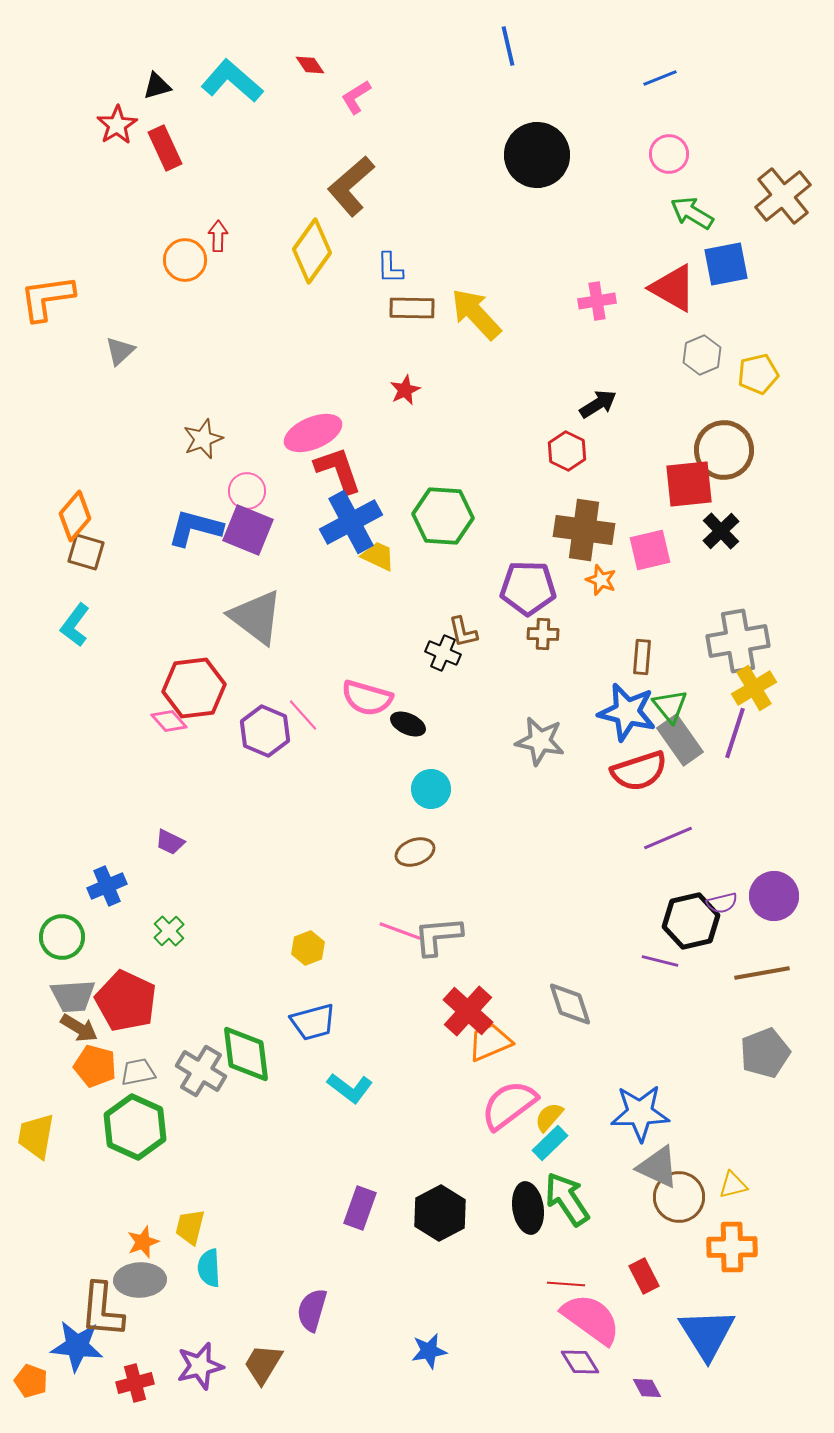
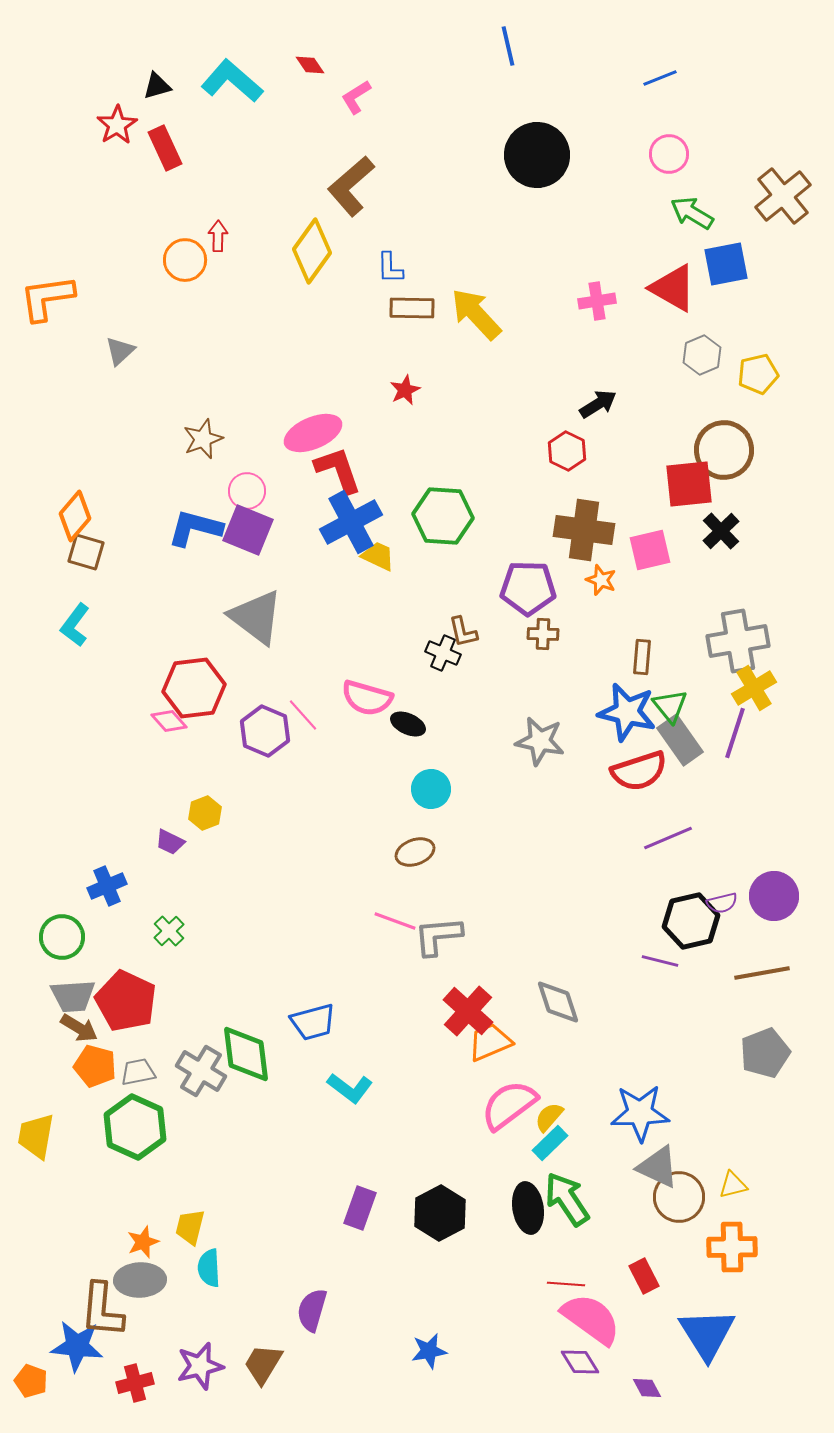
pink line at (400, 931): moved 5 px left, 10 px up
yellow hexagon at (308, 948): moved 103 px left, 135 px up
gray diamond at (570, 1004): moved 12 px left, 2 px up
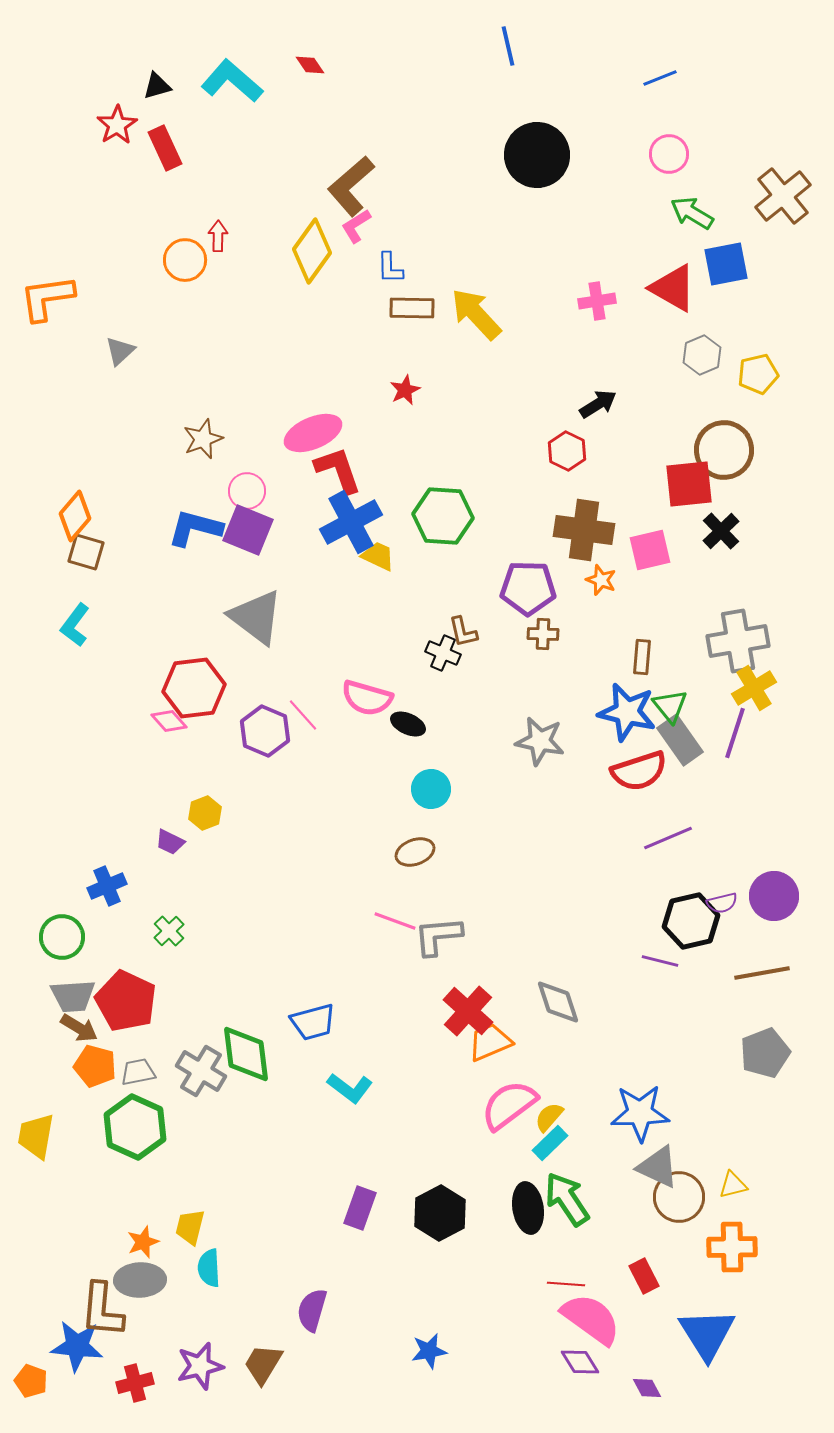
pink L-shape at (356, 97): moved 129 px down
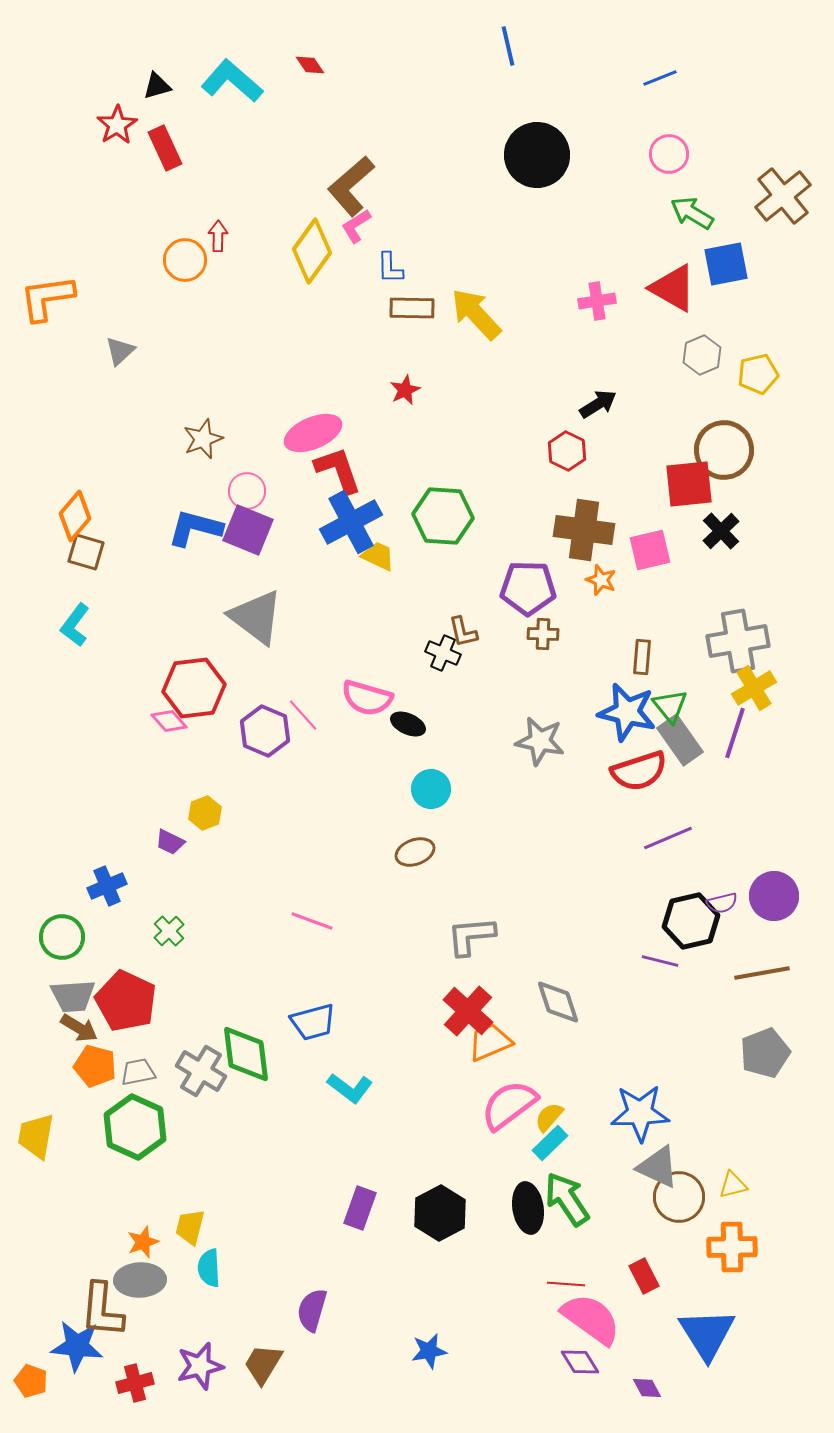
pink line at (395, 921): moved 83 px left
gray L-shape at (438, 936): moved 33 px right
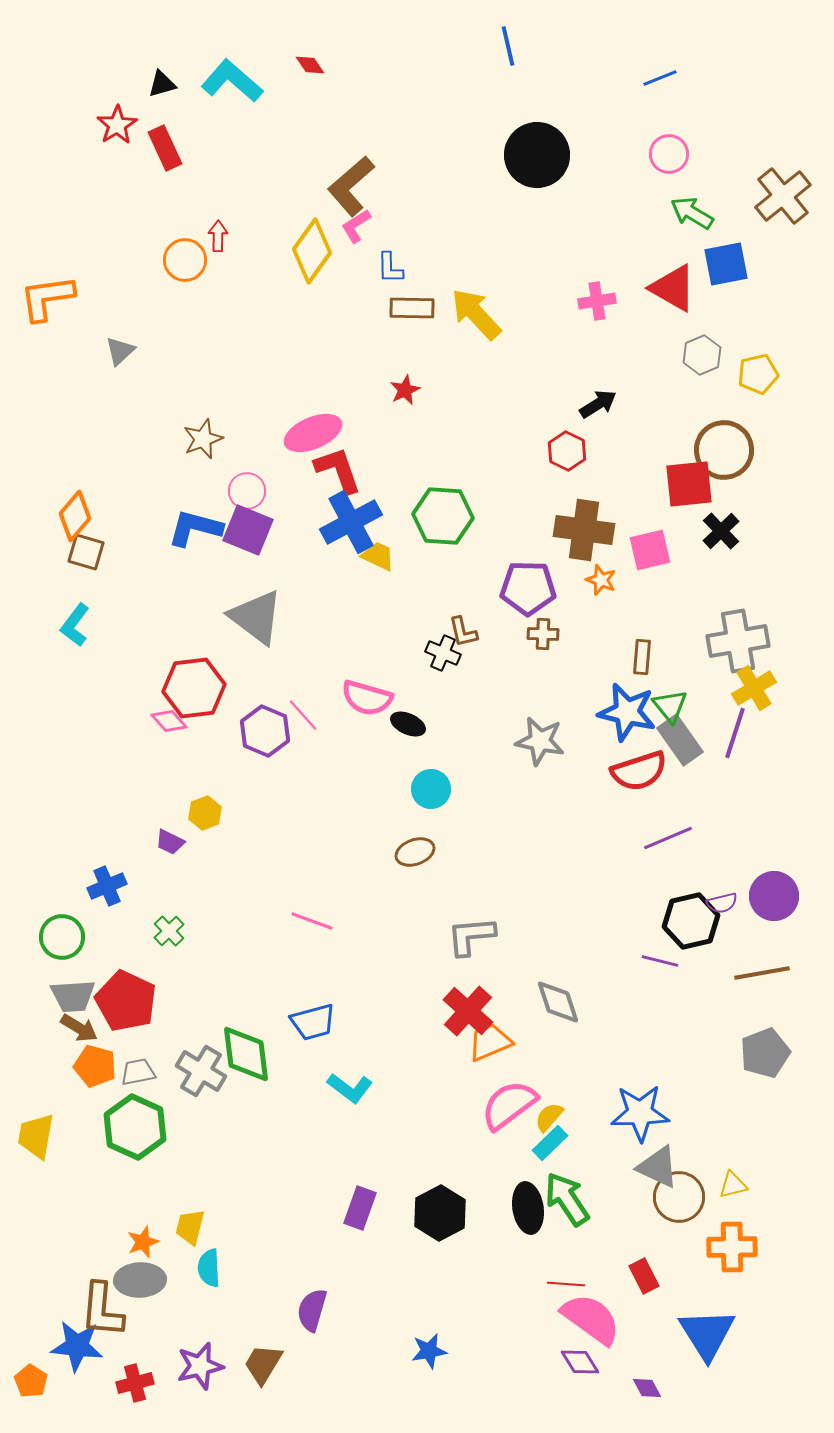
black triangle at (157, 86): moved 5 px right, 2 px up
orange pentagon at (31, 1381): rotated 12 degrees clockwise
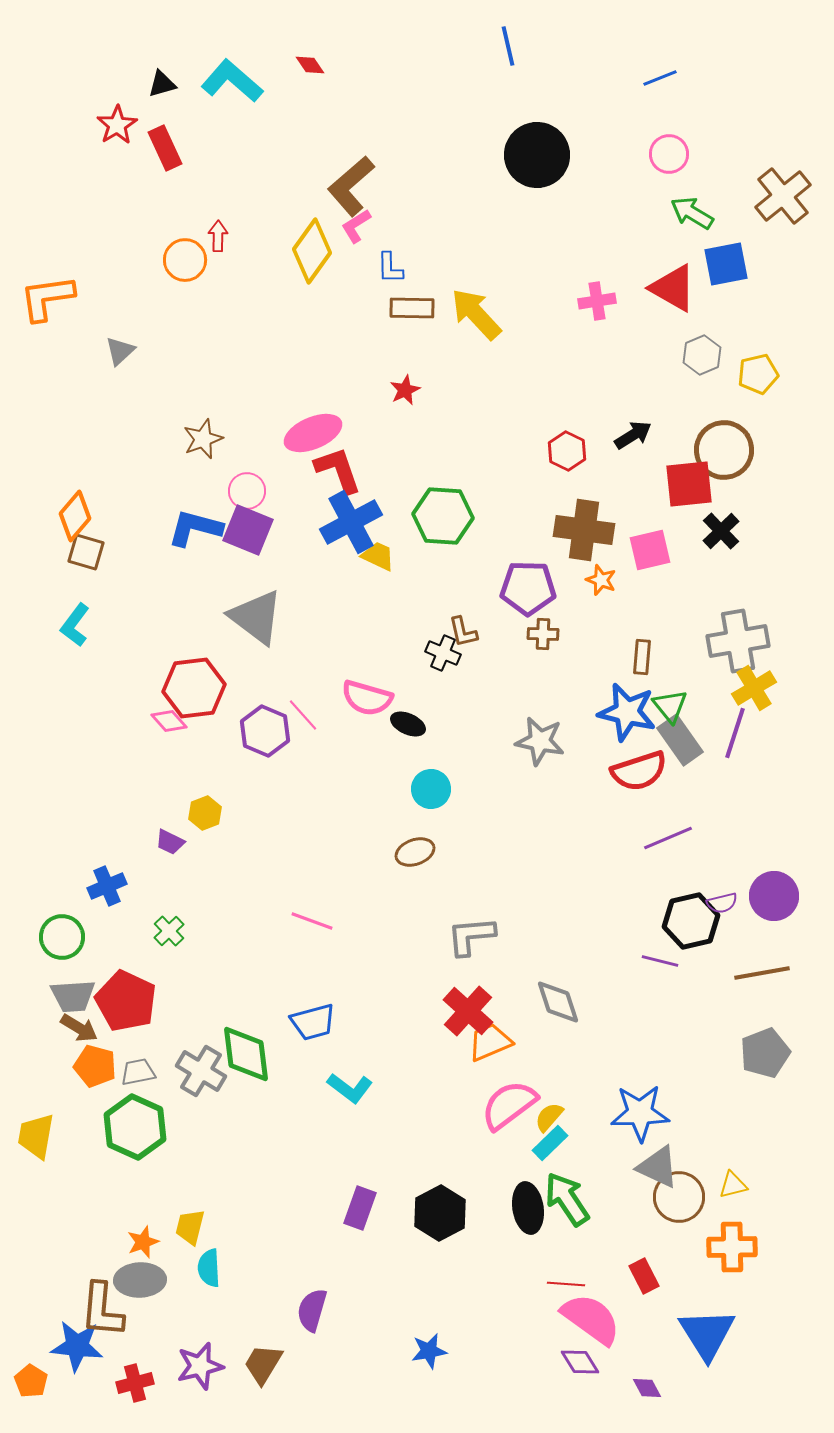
black arrow at (598, 404): moved 35 px right, 31 px down
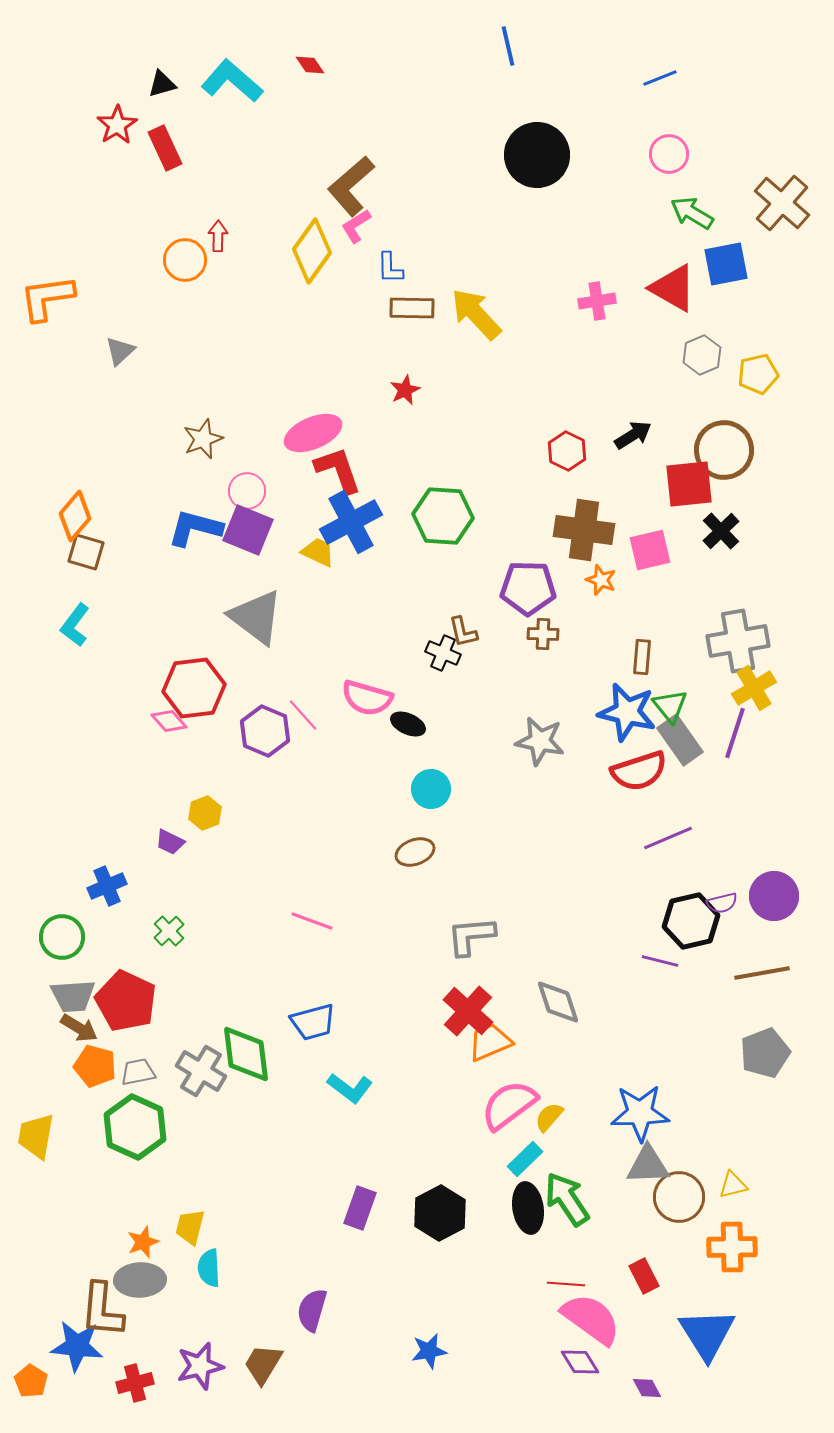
brown cross at (783, 196): moved 1 px left, 7 px down; rotated 10 degrees counterclockwise
yellow trapezoid at (378, 556): moved 60 px left, 4 px up
cyan rectangle at (550, 1143): moved 25 px left, 16 px down
gray triangle at (658, 1167): moved 10 px left, 2 px up; rotated 27 degrees counterclockwise
